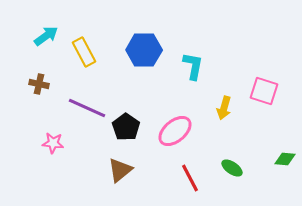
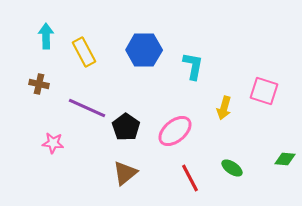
cyan arrow: rotated 55 degrees counterclockwise
brown triangle: moved 5 px right, 3 px down
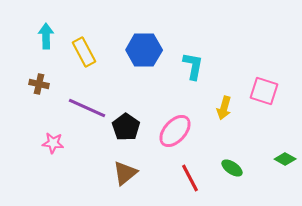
pink ellipse: rotated 8 degrees counterclockwise
green diamond: rotated 25 degrees clockwise
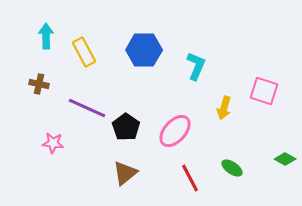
cyan L-shape: moved 3 px right; rotated 12 degrees clockwise
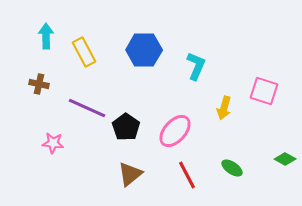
brown triangle: moved 5 px right, 1 px down
red line: moved 3 px left, 3 px up
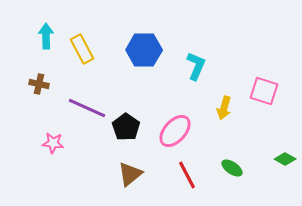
yellow rectangle: moved 2 px left, 3 px up
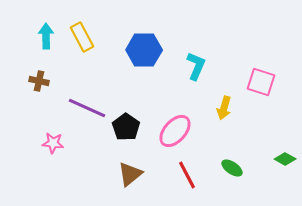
yellow rectangle: moved 12 px up
brown cross: moved 3 px up
pink square: moved 3 px left, 9 px up
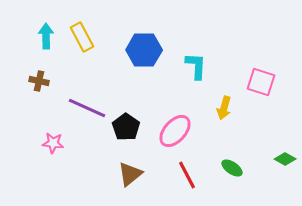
cyan L-shape: rotated 20 degrees counterclockwise
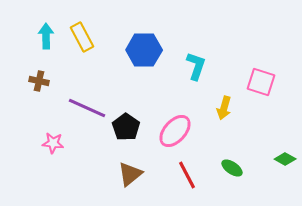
cyan L-shape: rotated 16 degrees clockwise
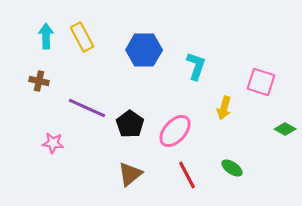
black pentagon: moved 4 px right, 3 px up
green diamond: moved 30 px up
